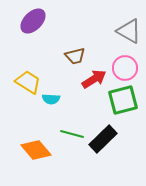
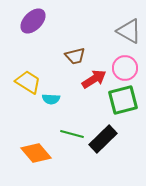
orange diamond: moved 3 px down
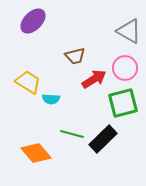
green square: moved 3 px down
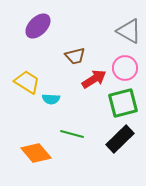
purple ellipse: moved 5 px right, 5 px down
yellow trapezoid: moved 1 px left
black rectangle: moved 17 px right
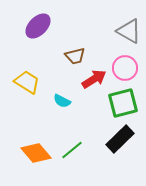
cyan semicircle: moved 11 px right, 2 px down; rotated 24 degrees clockwise
green line: moved 16 px down; rotated 55 degrees counterclockwise
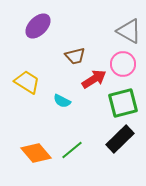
pink circle: moved 2 px left, 4 px up
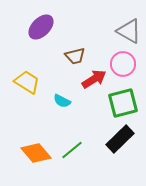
purple ellipse: moved 3 px right, 1 px down
